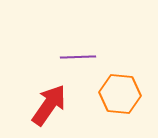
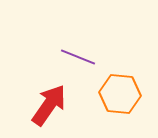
purple line: rotated 24 degrees clockwise
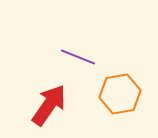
orange hexagon: rotated 15 degrees counterclockwise
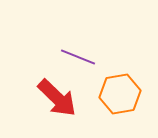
red arrow: moved 8 px right, 7 px up; rotated 99 degrees clockwise
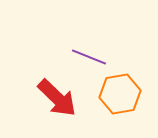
purple line: moved 11 px right
